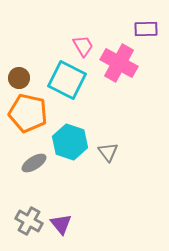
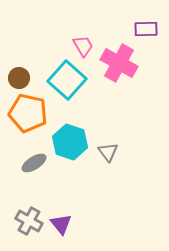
cyan square: rotated 15 degrees clockwise
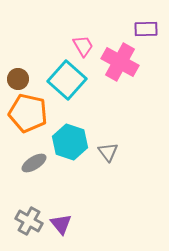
pink cross: moved 1 px right, 1 px up
brown circle: moved 1 px left, 1 px down
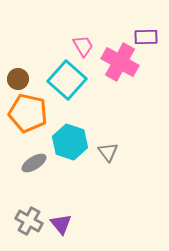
purple rectangle: moved 8 px down
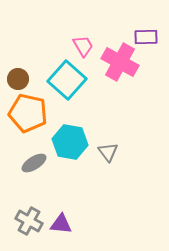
cyan hexagon: rotated 8 degrees counterclockwise
purple triangle: rotated 45 degrees counterclockwise
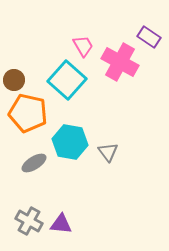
purple rectangle: moved 3 px right; rotated 35 degrees clockwise
brown circle: moved 4 px left, 1 px down
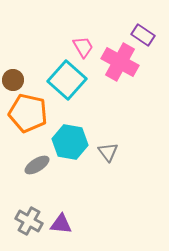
purple rectangle: moved 6 px left, 2 px up
pink trapezoid: moved 1 px down
brown circle: moved 1 px left
gray ellipse: moved 3 px right, 2 px down
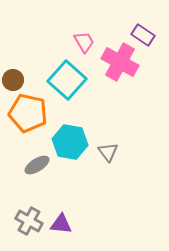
pink trapezoid: moved 1 px right, 5 px up
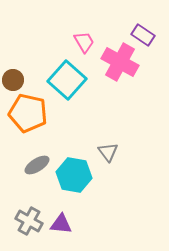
cyan hexagon: moved 4 px right, 33 px down
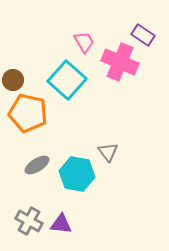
pink cross: rotated 6 degrees counterclockwise
cyan hexagon: moved 3 px right, 1 px up
